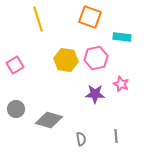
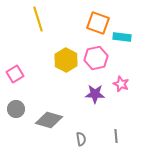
orange square: moved 8 px right, 6 px down
yellow hexagon: rotated 20 degrees clockwise
pink square: moved 9 px down
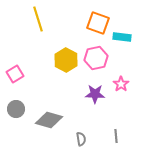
pink star: rotated 14 degrees clockwise
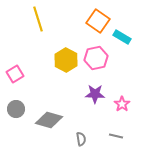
orange square: moved 2 px up; rotated 15 degrees clockwise
cyan rectangle: rotated 24 degrees clockwise
pink star: moved 1 px right, 20 px down
gray line: rotated 72 degrees counterclockwise
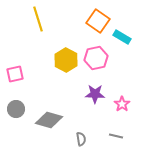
pink square: rotated 18 degrees clockwise
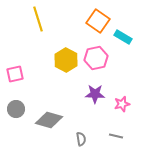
cyan rectangle: moved 1 px right
pink star: rotated 21 degrees clockwise
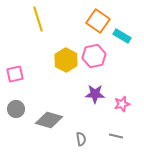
cyan rectangle: moved 1 px left, 1 px up
pink hexagon: moved 2 px left, 2 px up
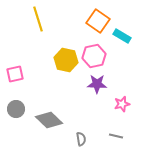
yellow hexagon: rotated 15 degrees counterclockwise
purple star: moved 2 px right, 10 px up
gray diamond: rotated 28 degrees clockwise
